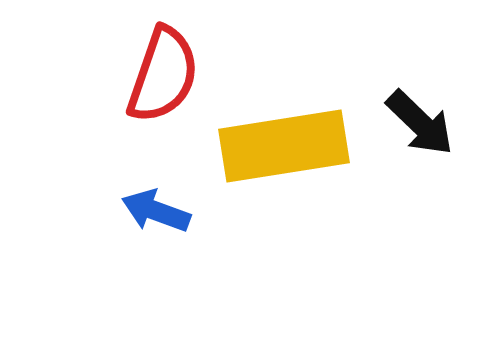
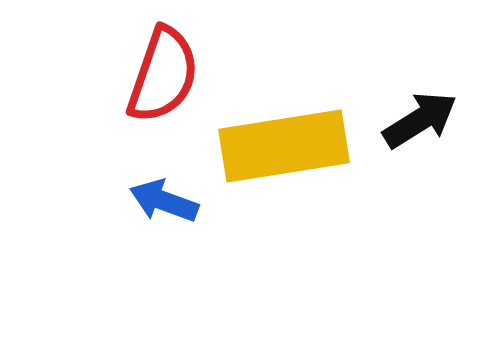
black arrow: moved 3 px up; rotated 76 degrees counterclockwise
blue arrow: moved 8 px right, 10 px up
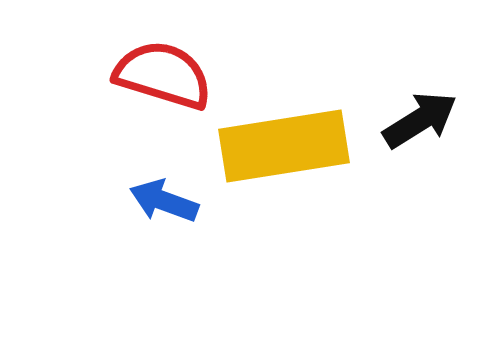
red semicircle: rotated 92 degrees counterclockwise
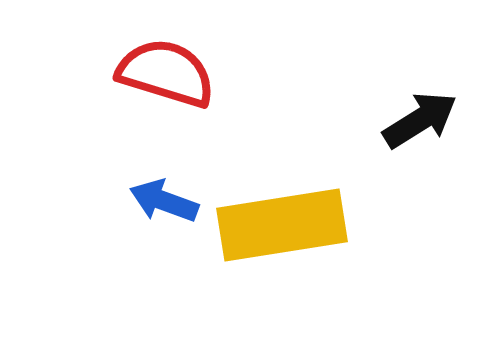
red semicircle: moved 3 px right, 2 px up
yellow rectangle: moved 2 px left, 79 px down
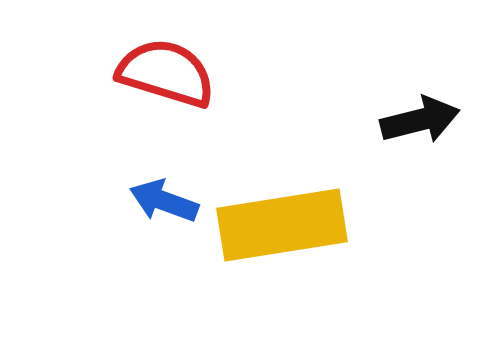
black arrow: rotated 18 degrees clockwise
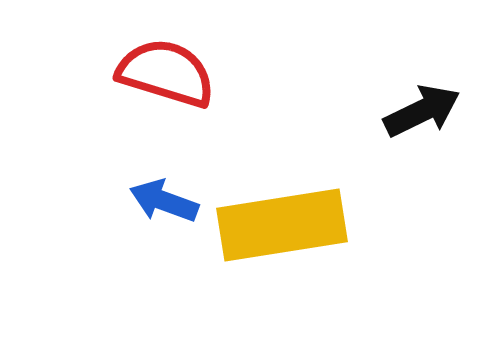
black arrow: moved 2 px right, 9 px up; rotated 12 degrees counterclockwise
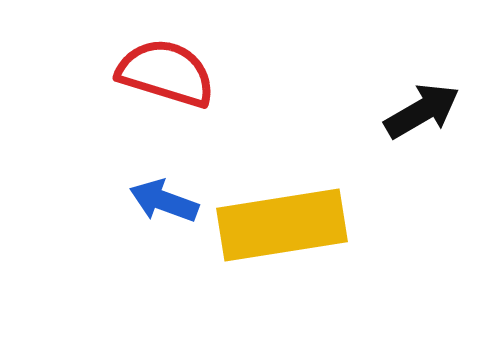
black arrow: rotated 4 degrees counterclockwise
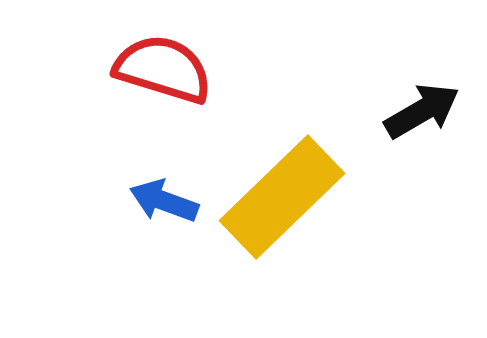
red semicircle: moved 3 px left, 4 px up
yellow rectangle: moved 28 px up; rotated 35 degrees counterclockwise
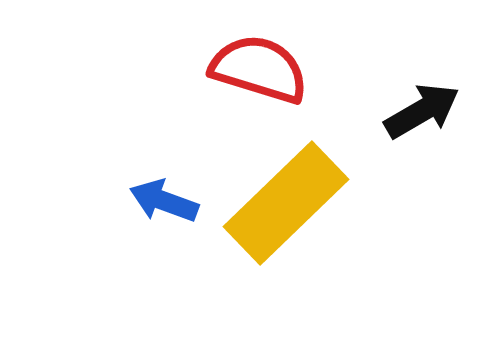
red semicircle: moved 96 px right
yellow rectangle: moved 4 px right, 6 px down
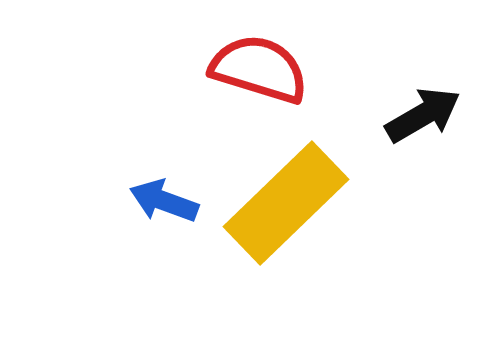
black arrow: moved 1 px right, 4 px down
